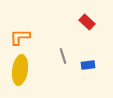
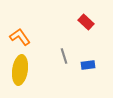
red rectangle: moved 1 px left
orange L-shape: rotated 55 degrees clockwise
gray line: moved 1 px right
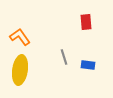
red rectangle: rotated 42 degrees clockwise
gray line: moved 1 px down
blue rectangle: rotated 16 degrees clockwise
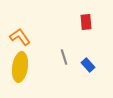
blue rectangle: rotated 40 degrees clockwise
yellow ellipse: moved 3 px up
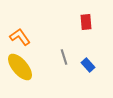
yellow ellipse: rotated 48 degrees counterclockwise
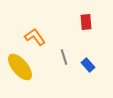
orange L-shape: moved 15 px right
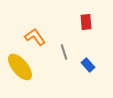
gray line: moved 5 px up
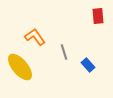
red rectangle: moved 12 px right, 6 px up
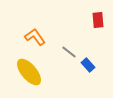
red rectangle: moved 4 px down
gray line: moved 5 px right; rotated 35 degrees counterclockwise
yellow ellipse: moved 9 px right, 5 px down
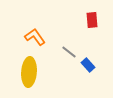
red rectangle: moved 6 px left
yellow ellipse: rotated 44 degrees clockwise
